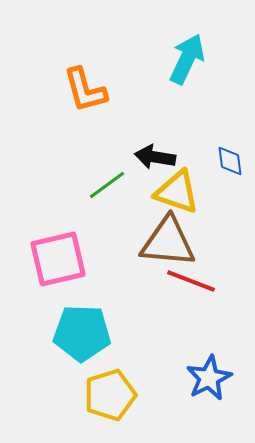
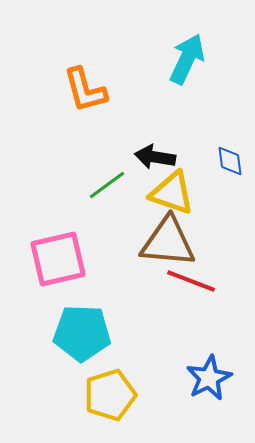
yellow triangle: moved 5 px left, 1 px down
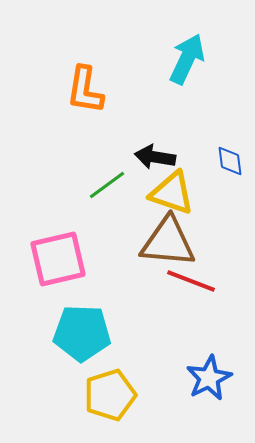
orange L-shape: rotated 24 degrees clockwise
